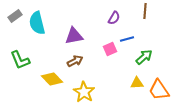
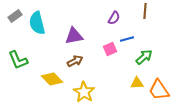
green L-shape: moved 2 px left
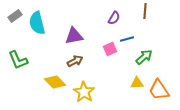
yellow diamond: moved 3 px right, 3 px down
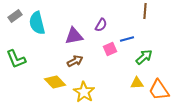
purple semicircle: moved 13 px left, 7 px down
green L-shape: moved 2 px left, 1 px up
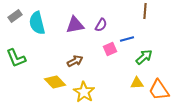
purple triangle: moved 1 px right, 11 px up
green L-shape: moved 1 px up
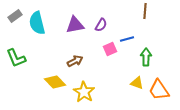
green arrow: moved 2 px right; rotated 48 degrees counterclockwise
yellow triangle: rotated 24 degrees clockwise
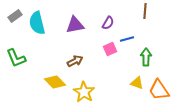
purple semicircle: moved 7 px right, 2 px up
